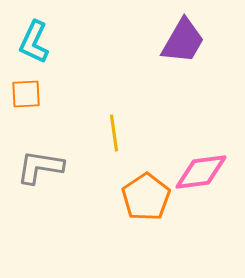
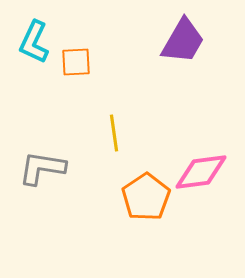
orange square: moved 50 px right, 32 px up
gray L-shape: moved 2 px right, 1 px down
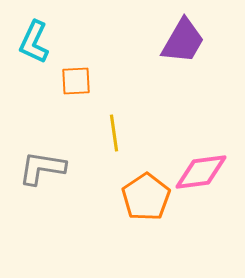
orange square: moved 19 px down
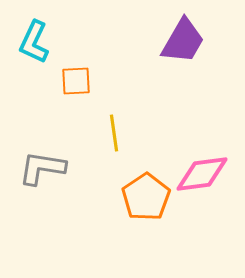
pink diamond: moved 1 px right, 2 px down
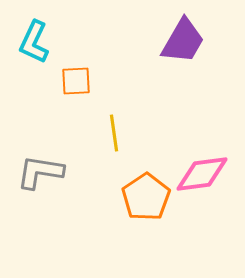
gray L-shape: moved 2 px left, 4 px down
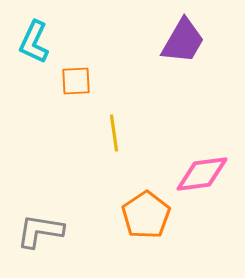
gray L-shape: moved 59 px down
orange pentagon: moved 18 px down
